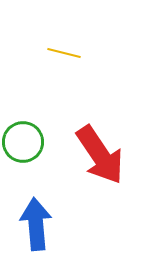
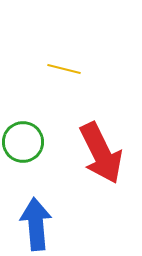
yellow line: moved 16 px down
red arrow: moved 1 px right, 2 px up; rotated 8 degrees clockwise
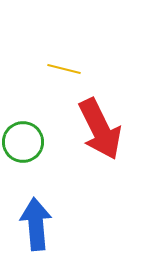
red arrow: moved 1 px left, 24 px up
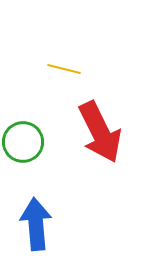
red arrow: moved 3 px down
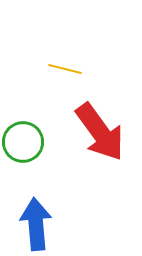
yellow line: moved 1 px right
red arrow: rotated 10 degrees counterclockwise
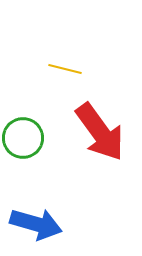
green circle: moved 4 px up
blue arrow: rotated 111 degrees clockwise
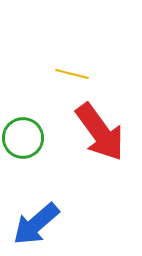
yellow line: moved 7 px right, 5 px down
blue arrow: rotated 123 degrees clockwise
